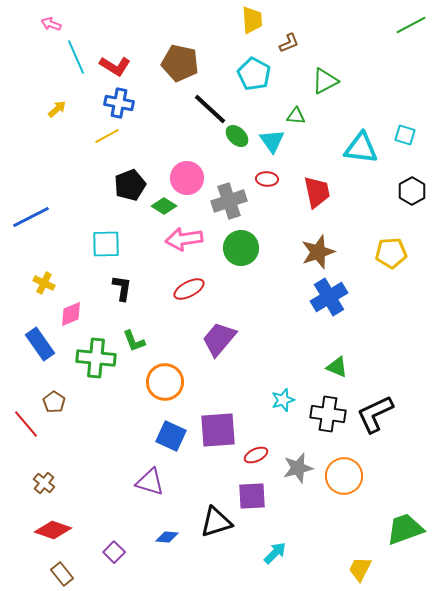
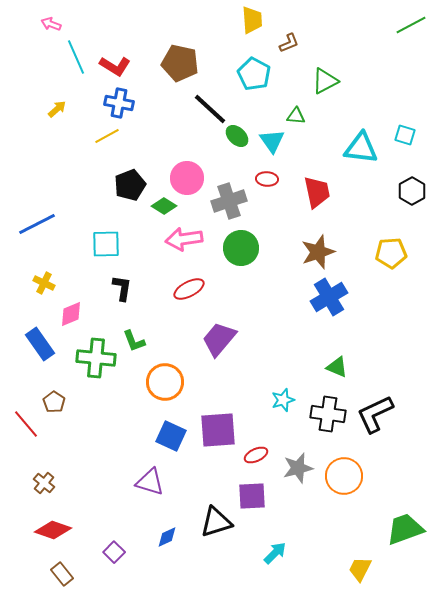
blue line at (31, 217): moved 6 px right, 7 px down
blue diamond at (167, 537): rotated 30 degrees counterclockwise
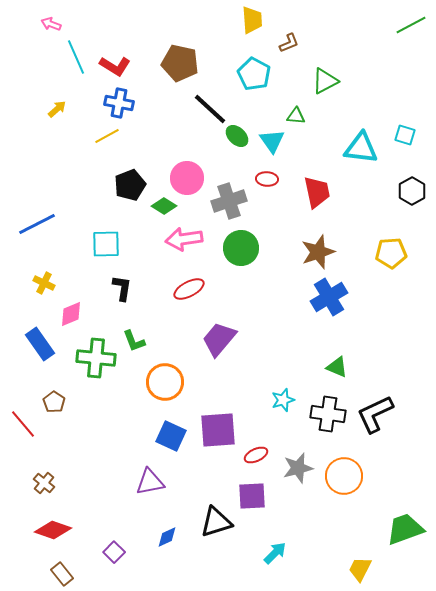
red line at (26, 424): moved 3 px left
purple triangle at (150, 482): rotated 28 degrees counterclockwise
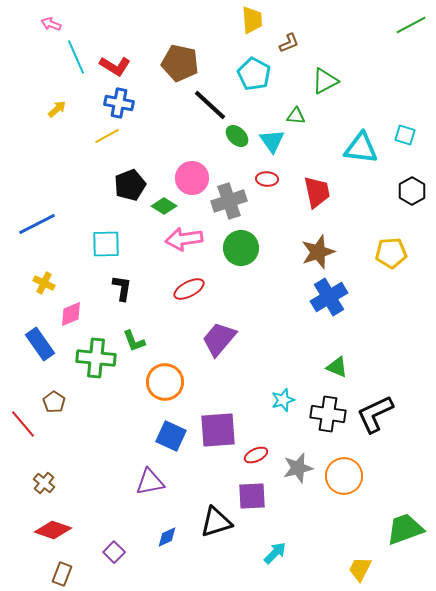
black line at (210, 109): moved 4 px up
pink circle at (187, 178): moved 5 px right
brown rectangle at (62, 574): rotated 60 degrees clockwise
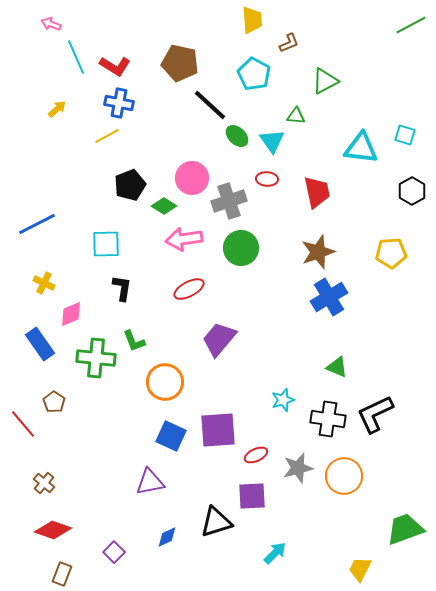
black cross at (328, 414): moved 5 px down
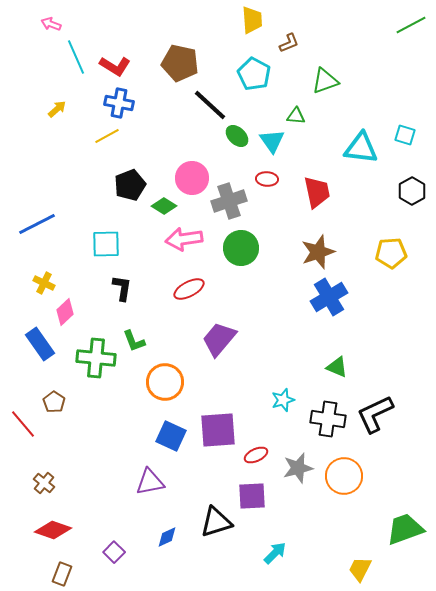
green triangle at (325, 81): rotated 8 degrees clockwise
pink diamond at (71, 314): moved 6 px left, 2 px up; rotated 20 degrees counterclockwise
